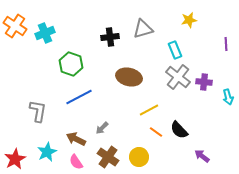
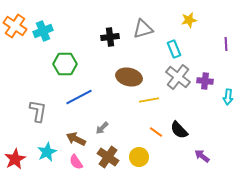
cyan cross: moved 2 px left, 2 px up
cyan rectangle: moved 1 px left, 1 px up
green hexagon: moved 6 px left; rotated 20 degrees counterclockwise
purple cross: moved 1 px right, 1 px up
cyan arrow: rotated 21 degrees clockwise
yellow line: moved 10 px up; rotated 18 degrees clockwise
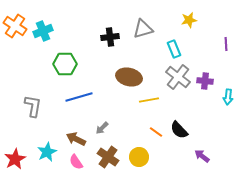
blue line: rotated 12 degrees clockwise
gray L-shape: moved 5 px left, 5 px up
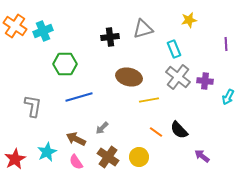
cyan arrow: rotated 21 degrees clockwise
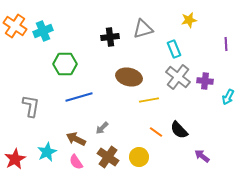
gray L-shape: moved 2 px left
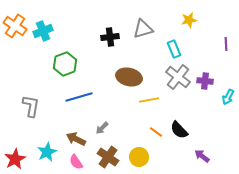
green hexagon: rotated 20 degrees counterclockwise
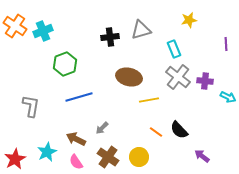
gray triangle: moved 2 px left, 1 px down
cyan arrow: rotated 91 degrees counterclockwise
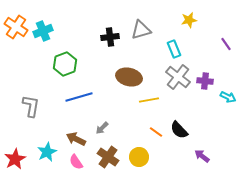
orange cross: moved 1 px right, 1 px down
purple line: rotated 32 degrees counterclockwise
